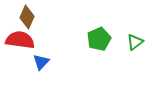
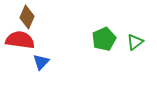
green pentagon: moved 5 px right
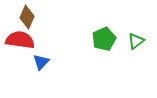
green triangle: moved 1 px right, 1 px up
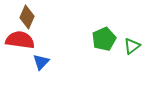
green triangle: moved 4 px left, 5 px down
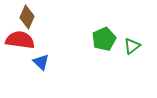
blue triangle: rotated 30 degrees counterclockwise
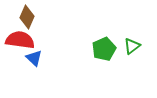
green pentagon: moved 10 px down
blue triangle: moved 7 px left, 4 px up
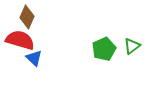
red semicircle: rotated 8 degrees clockwise
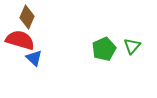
green triangle: rotated 12 degrees counterclockwise
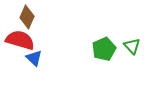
green triangle: rotated 24 degrees counterclockwise
